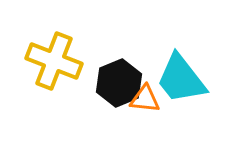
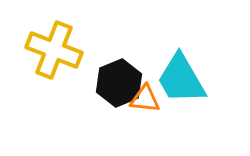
yellow cross: moved 11 px up
cyan trapezoid: rotated 8 degrees clockwise
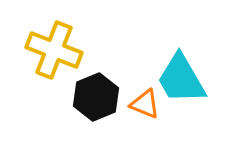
black hexagon: moved 23 px left, 14 px down
orange triangle: moved 5 px down; rotated 16 degrees clockwise
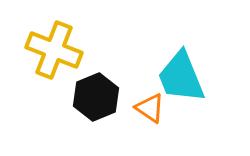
cyan trapezoid: moved 2 px up; rotated 8 degrees clockwise
orange triangle: moved 5 px right, 4 px down; rotated 12 degrees clockwise
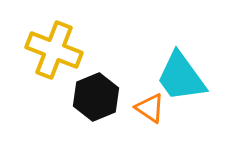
cyan trapezoid: rotated 14 degrees counterclockwise
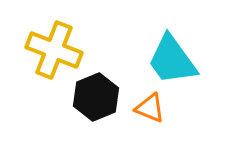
cyan trapezoid: moved 9 px left, 17 px up
orange triangle: rotated 12 degrees counterclockwise
